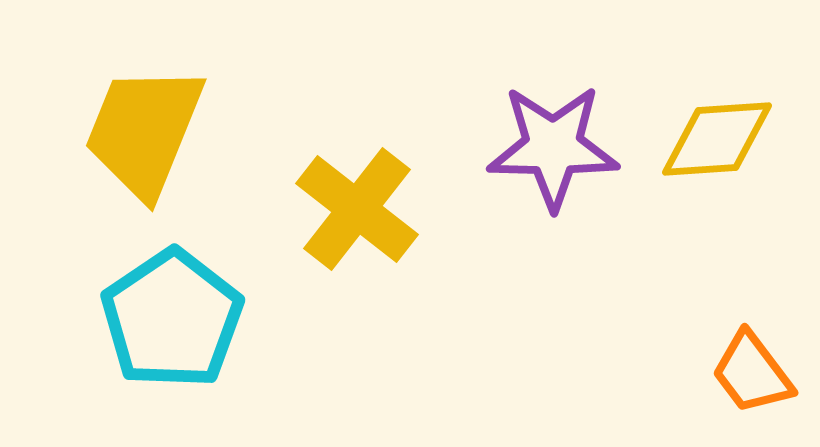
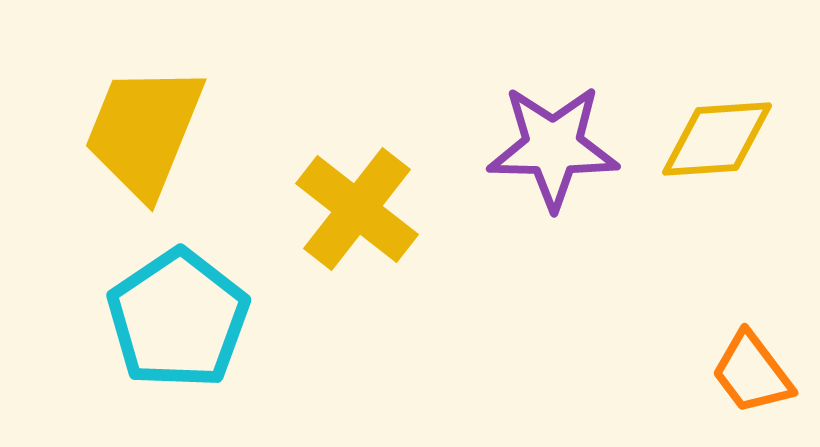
cyan pentagon: moved 6 px right
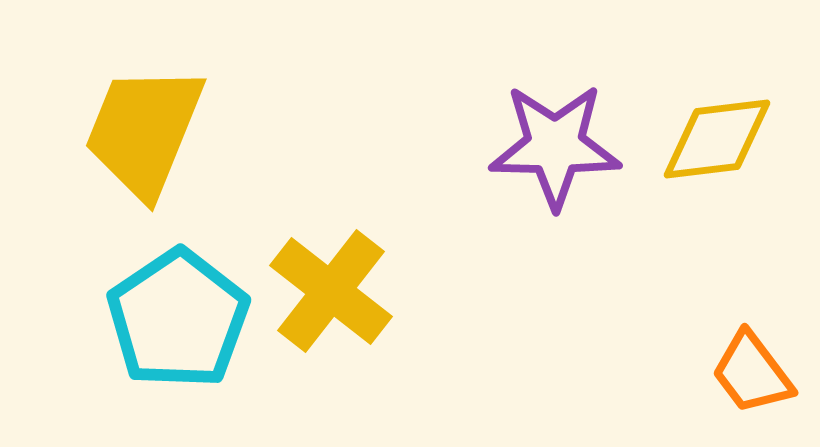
yellow diamond: rotated 3 degrees counterclockwise
purple star: moved 2 px right, 1 px up
yellow cross: moved 26 px left, 82 px down
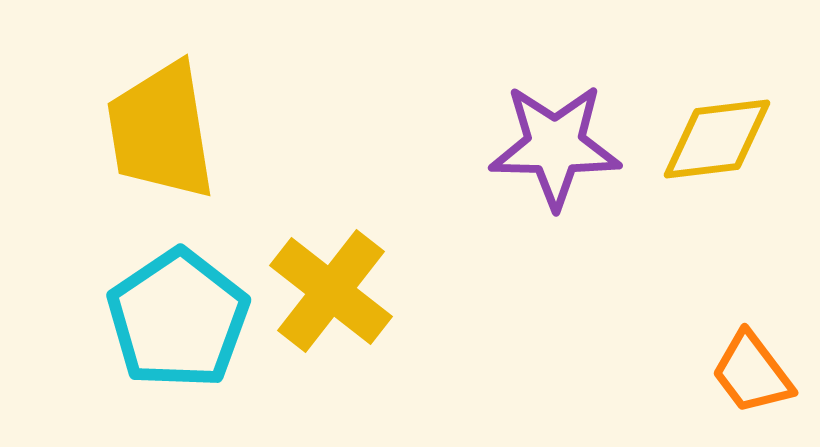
yellow trapezoid: moved 17 px right; rotated 31 degrees counterclockwise
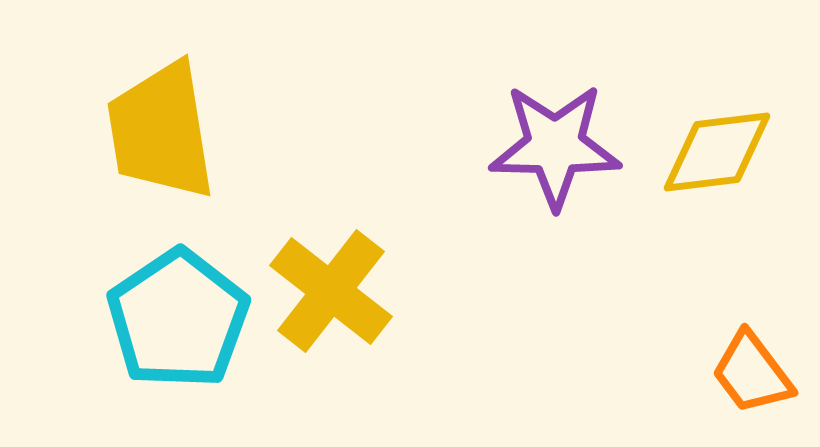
yellow diamond: moved 13 px down
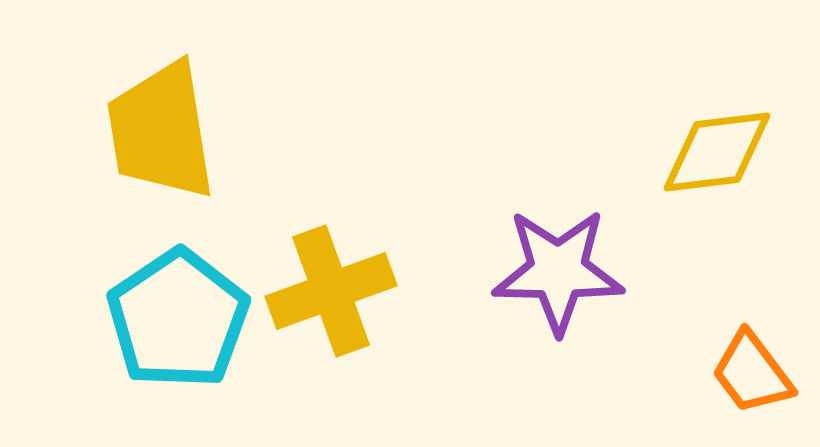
purple star: moved 3 px right, 125 px down
yellow cross: rotated 32 degrees clockwise
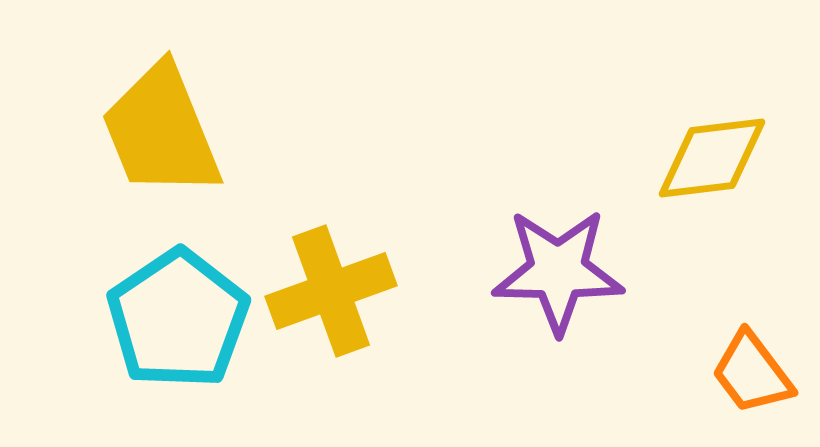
yellow trapezoid: rotated 13 degrees counterclockwise
yellow diamond: moved 5 px left, 6 px down
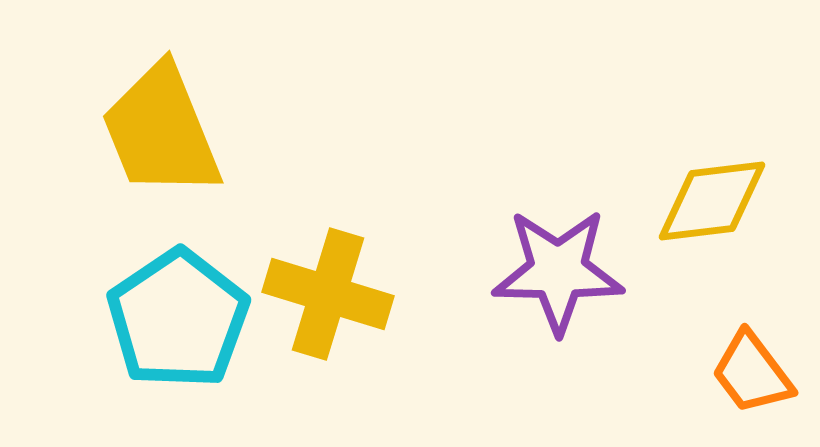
yellow diamond: moved 43 px down
yellow cross: moved 3 px left, 3 px down; rotated 37 degrees clockwise
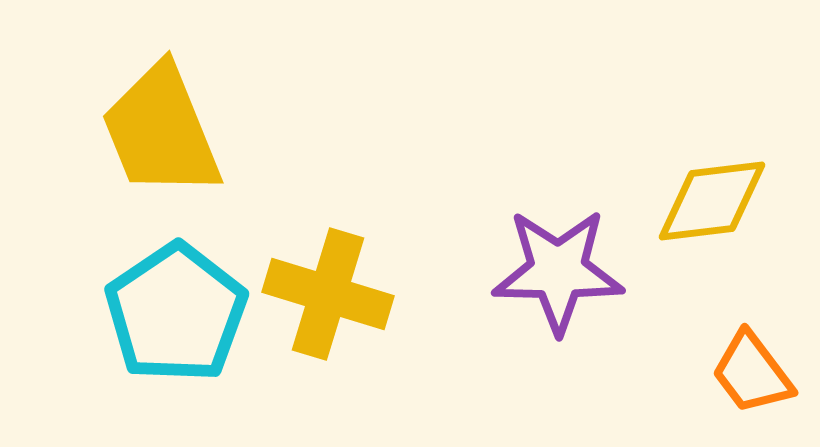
cyan pentagon: moved 2 px left, 6 px up
